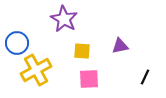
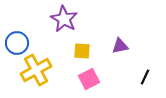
pink square: rotated 25 degrees counterclockwise
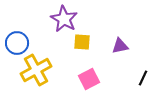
yellow square: moved 9 px up
black line: moved 2 px left, 1 px down
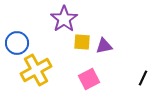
purple star: rotated 8 degrees clockwise
purple triangle: moved 16 px left
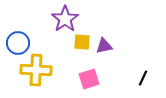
purple star: moved 1 px right
blue circle: moved 1 px right
yellow cross: rotated 32 degrees clockwise
pink square: rotated 10 degrees clockwise
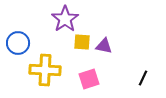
purple triangle: rotated 24 degrees clockwise
yellow cross: moved 9 px right
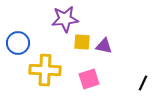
purple star: rotated 28 degrees clockwise
black line: moved 5 px down
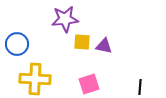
blue circle: moved 1 px left, 1 px down
yellow cross: moved 10 px left, 9 px down
pink square: moved 5 px down
black line: moved 3 px left, 4 px down; rotated 21 degrees counterclockwise
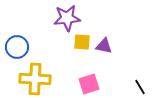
purple star: moved 2 px right, 1 px up
blue circle: moved 3 px down
black line: rotated 35 degrees counterclockwise
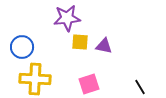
yellow square: moved 2 px left
blue circle: moved 5 px right
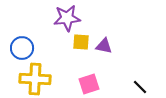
yellow square: moved 1 px right
blue circle: moved 1 px down
black line: rotated 14 degrees counterclockwise
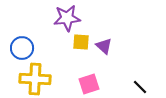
purple triangle: rotated 30 degrees clockwise
